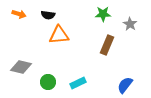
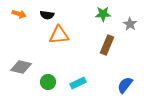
black semicircle: moved 1 px left
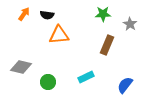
orange arrow: moved 5 px right; rotated 72 degrees counterclockwise
cyan rectangle: moved 8 px right, 6 px up
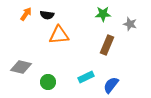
orange arrow: moved 2 px right
gray star: rotated 16 degrees counterclockwise
blue semicircle: moved 14 px left
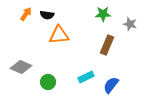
gray diamond: rotated 10 degrees clockwise
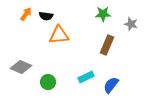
black semicircle: moved 1 px left, 1 px down
gray star: moved 1 px right
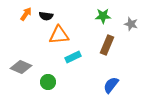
green star: moved 2 px down
cyan rectangle: moved 13 px left, 20 px up
